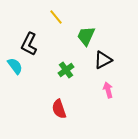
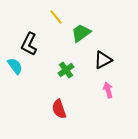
green trapezoid: moved 5 px left, 3 px up; rotated 30 degrees clockwise
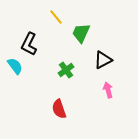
green trapezoid: rotated 30 degrees counterclockwise
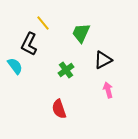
yellow line: moved 13 px left, 6 px down
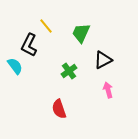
yellow line: moved 3 px right, 3 px down
black L-shape: moved 1 px down
green cross: moved 3 px right, 1 px down
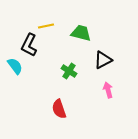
yellow line: rotated 63 degrees counterclockwise
green trapezoid: rotated 80 degrees clockwise
green cross: rotated 21 degrees counterclockwise
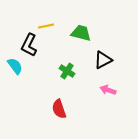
green cross: moved 2 px left
pink arrow: rotated 56 degrees counterclockwise
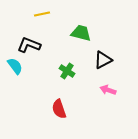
yellow line: moved 4 px left, 12 px up
black L-shape: rotated 85 degrees clockwise
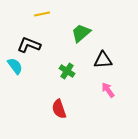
green trapezoid: rotated 55 degrees counterclockwise
black triangle: rotated 24 degrees clockwise
pink arrow: rotated 35 degrees clockwise
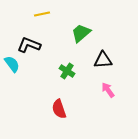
cyan semicircle: moved 3 px left, 2 px up
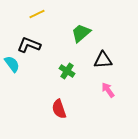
yellow line: moved 5 px left; rotated 14 degrees counterclockwise
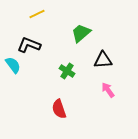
cyan semicircle: moved 1 px right, 1 px down
